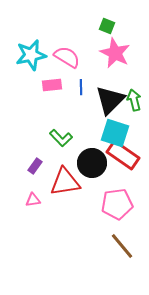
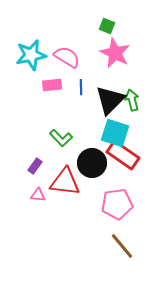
green arrow: moved 2 px left
red triangle: rotated 16 degrees clockwise
pink triangle: moved 5 px right, 5 px up; rotated 14 degrees clockwise
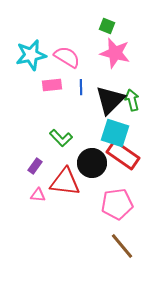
pink star: rotated 12 degrees counterclockwise
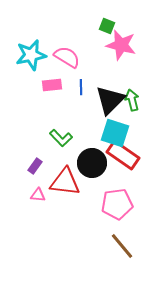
pink star: moved 6 px right, 8 px up
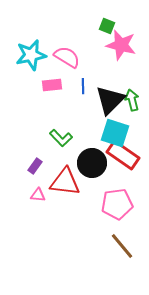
blue line: moved 2 px right, 1 px up
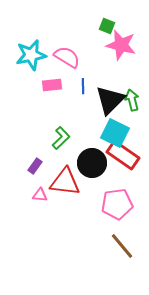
cyan square: rotated 8 degrees clockwise
green L-shape: rotated 90 degrees counterclockwise
pink triangle: moved 2 px right
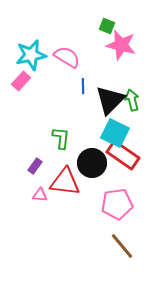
pink rectangle: moved 31 px left, 4 px up; rotated 42 degrees counterclockwise
green L-shape: rotated 40 degrees counterclockwise
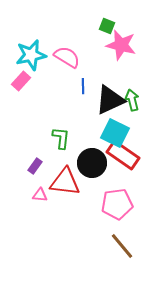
black triangle: rotated 20 degrees clockwise
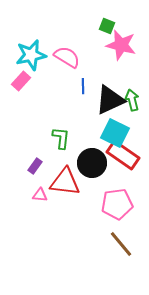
brown line: moved 1 px left, 2 px up
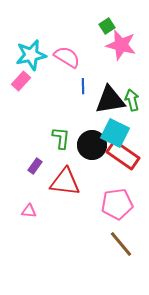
green square: rotated 35 degrees clockwise
black triangle: rotated 16 degrees clockwise
black circle: moved 18 px up
pink triangle: moved 11 px left, 16 px down
